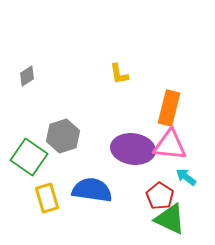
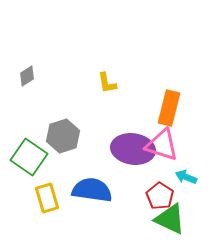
yellow L-shape: moved 12 px left, 9 px down
pink triangle: moved 8 px left; rotated 12 degrees clockwise
cyan arrow: rotated 15 degrees counterclockwise
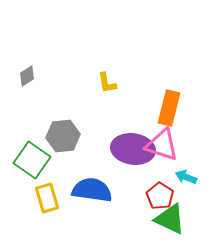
gray hexagon: rotated 12 degrees clockwise
green square: moved 3 px right, 3 px down
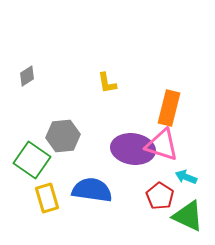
green triangle: moved 18 px right, 3 px up
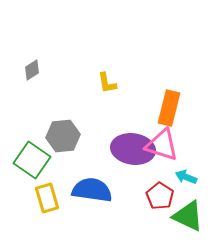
gray diamond: moved 5 px right, 6 px up
